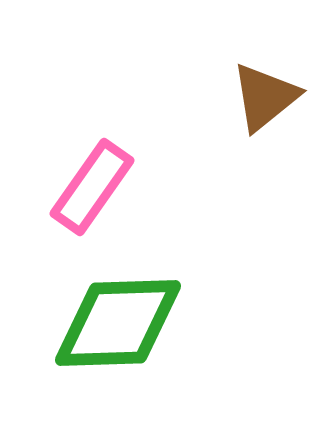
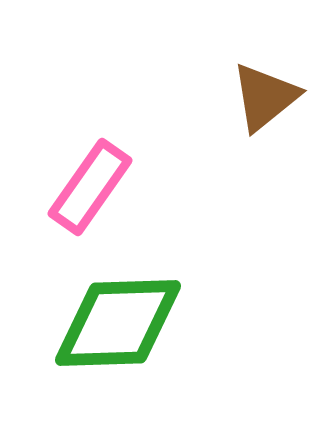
pink rectangle: moved 2 px left
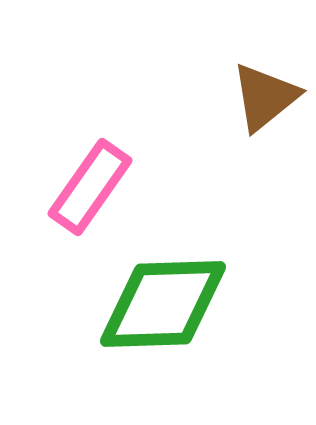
green diamond: moved 45 px right, 19 px up
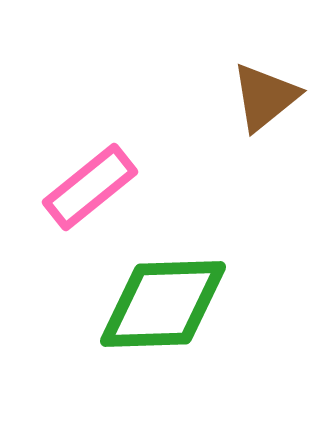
pink rectangle: rotated 16 degrees clockwise
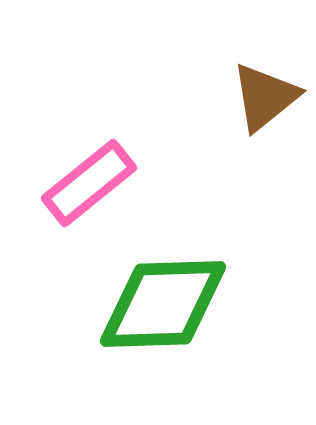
pink rectangle: moved 1 px left, 4 px up
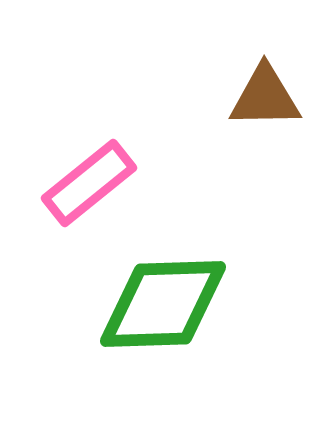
brown triangle: rotated 38 degrees clockwise
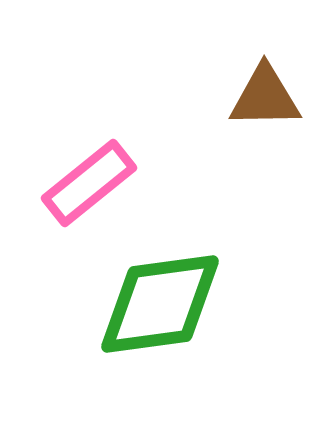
green diamond: moved 3 px left; rotated 6 degrees counterclockwise
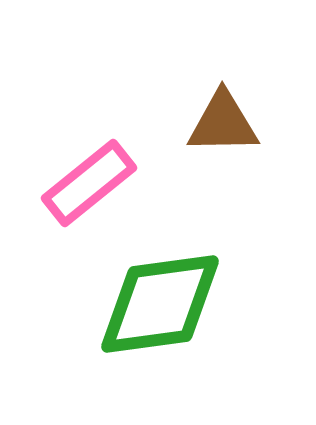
brown triangle: moved 42 px left, 26 px down
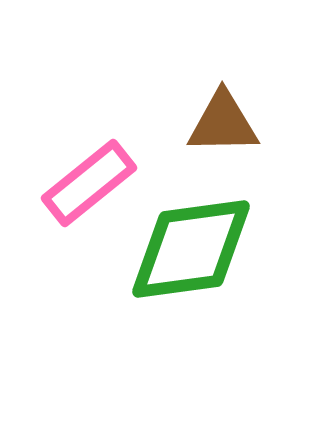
green diamond: moved 31 px right, 55 px up
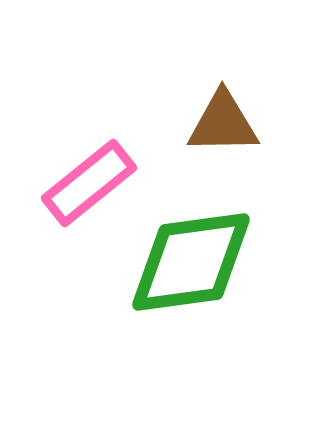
green diamond: moved 13 px down
